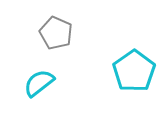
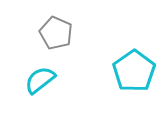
cyan semicircle: moved 1 px right, 3 px up
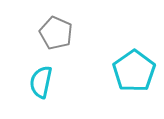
cyan semicircle: moved 1 px right, 2 px down; rotated 40 degrees counterclockwise
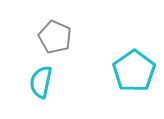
gray pentagon: moved 1 px left, 4 px down
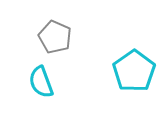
cyan semicircle: rotated 32 degrees counterclockwise
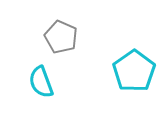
gray pentagon: moved 6 px right
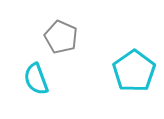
cyan semicircle: moved 5 px left, 3 px up
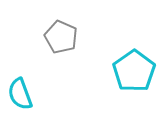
cyan semicircle: moved 16 px left, 15 px down
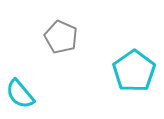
cyan semicircle: rotated 20 degrees counterclockwise
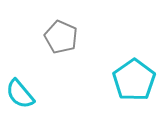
cyan pentagon: moved 9 px down
